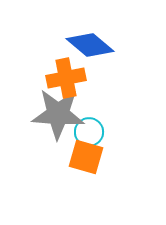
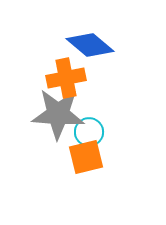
orange square: rotated 30 degrees counterclockwise
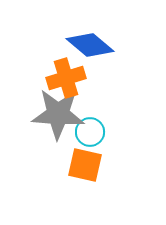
orange cross: rotated 6 degrees counterclockwise
cyan circle: moved 1 px right
orange square: moved 1 px left, 8 px down; rotated 27 degrees clockwise
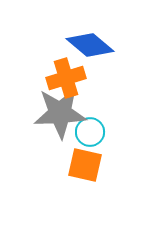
gray star: moved 2 px right, 1 px up; rotated 6 degrees counterclockwise
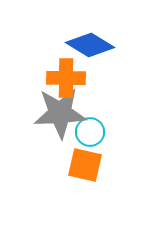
blue diamond: rotated 9 degrees counterclockwise
orange cross: rotated 18 degrees clockwise
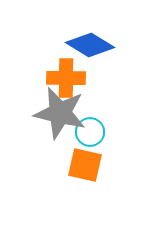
gray star: rotated 16 degrees clockwise
